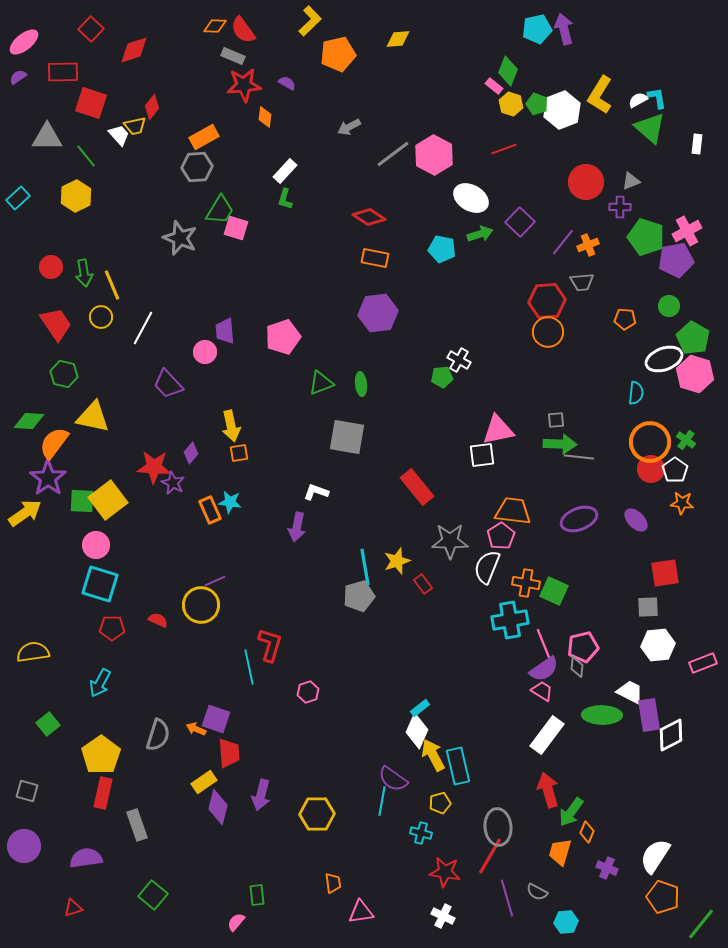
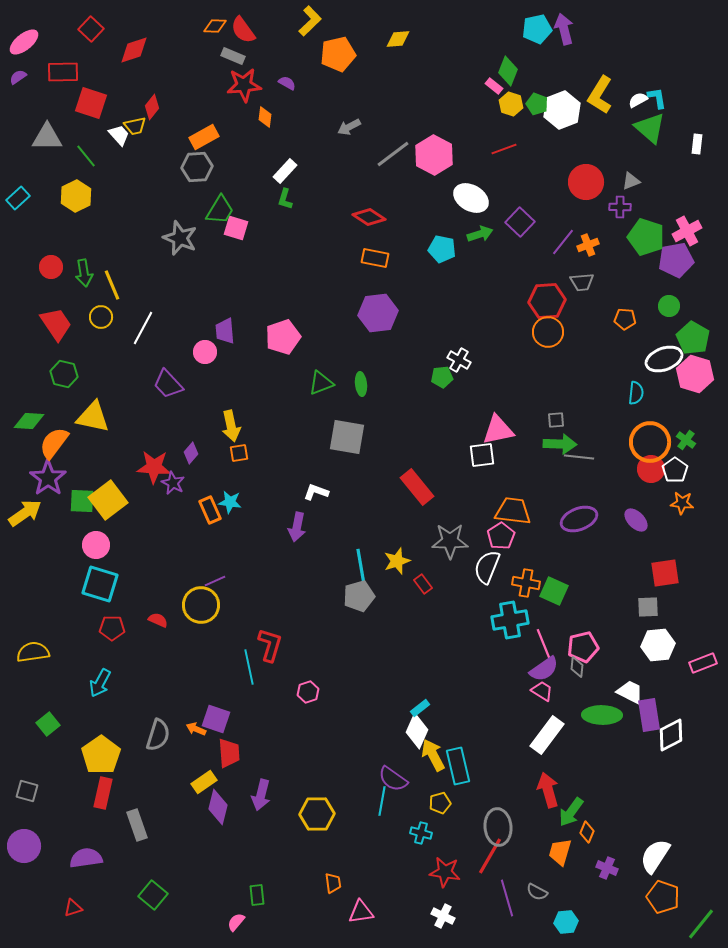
cyan line at (365, 567): moved 4 px left
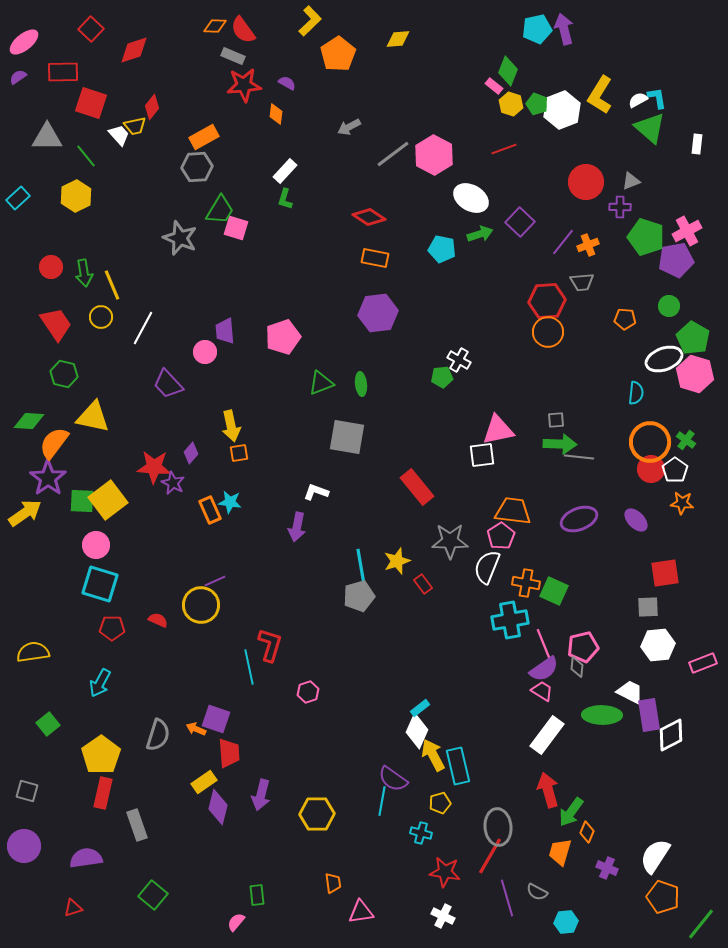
orange pentagon at (338, 54): rotated 20 degrees counterclockwise
orange diamond at (265, 117): moved 11 px right, 3 px up
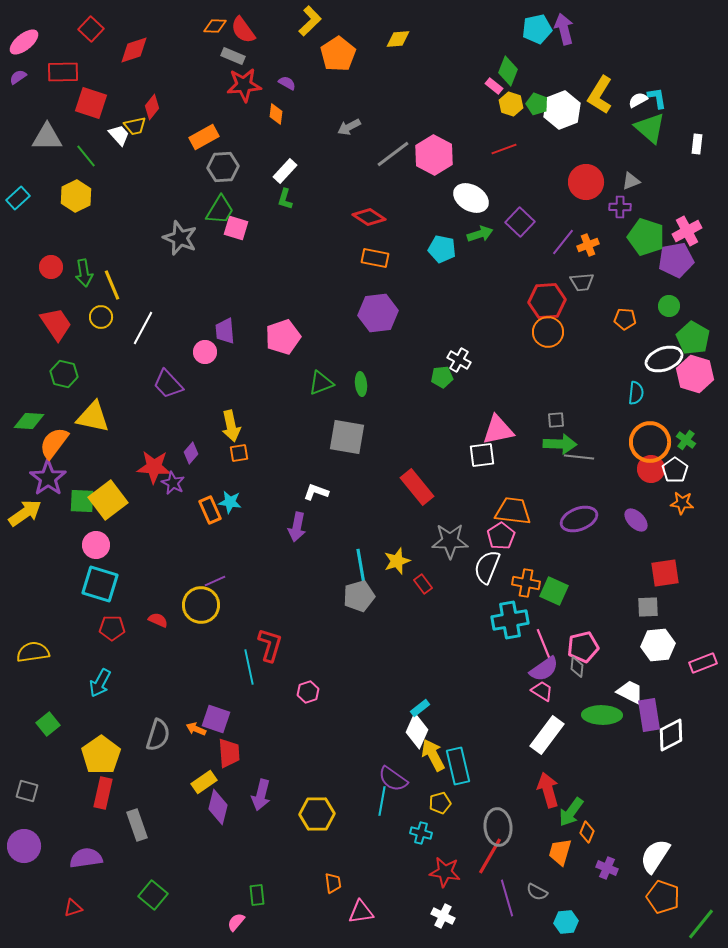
gray hexagon at (197, 167): moved 26 px right
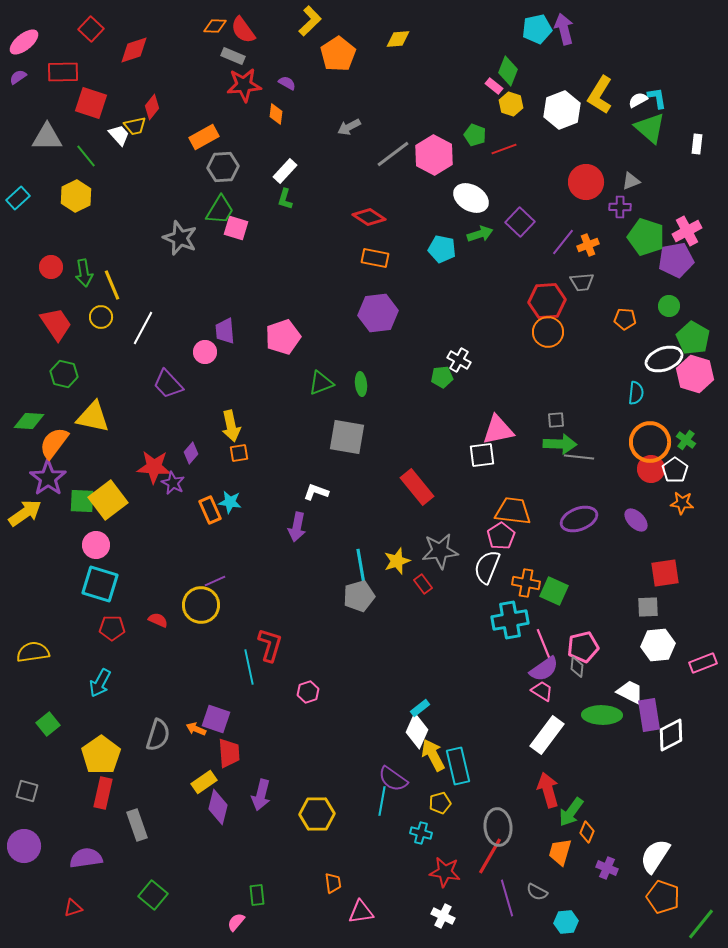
green pentagon at (537, 104): moved 62 px left, 31 px down
gray star at (450, 541): moved 10 px left, 10 px down; rotated 6 degrees counterclockwise
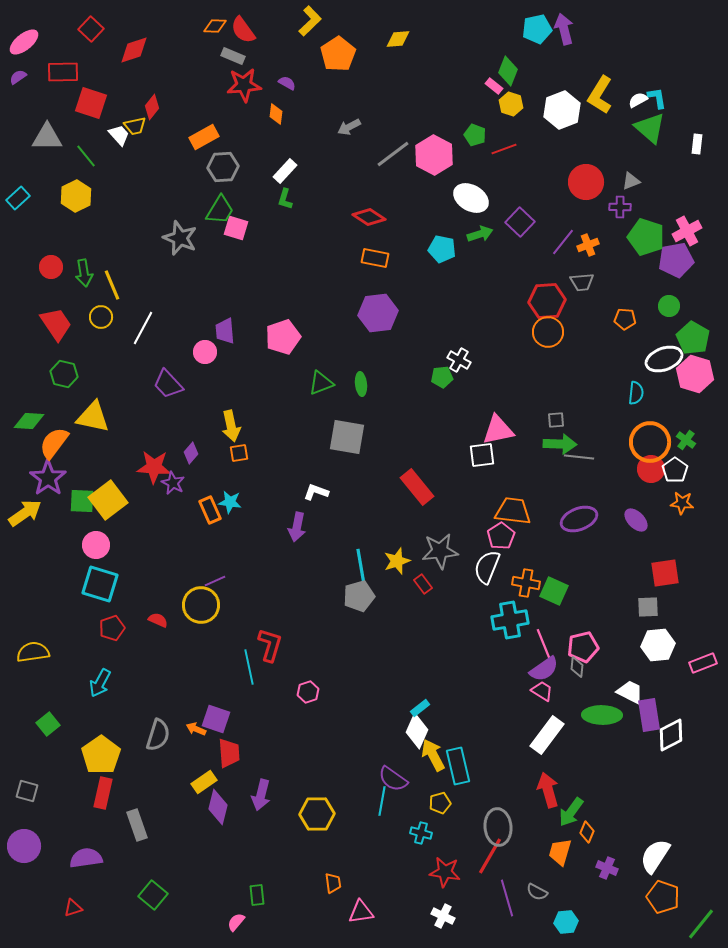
red pentagon at (112, 628): rotated 20 degrees counterclockwise
